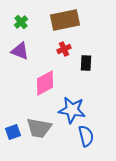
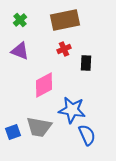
green cross: moved 1 px left, 2 px up
pink diamond: moved 1 px left, 2 px down
gray trapezoid: moved 1 px up
blue semicircle: moved 1 px right, 1 px up; rotated 10 degrees counterclockwise
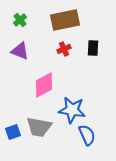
black rectangle: moved 7 px right, 15 px up
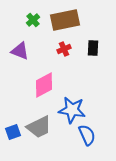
green cross: moved 13 px right
gray trapezoid: rotated 36 degrees counterclockwise
